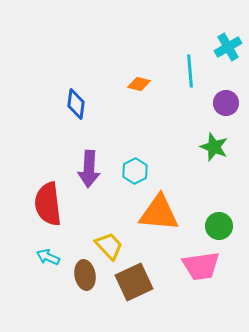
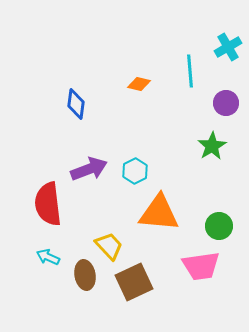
green star: moved 2 px left, 1 px up; rotated 20 degrees clockwise
purple arrow: rotated 114 degrees counterclockwise
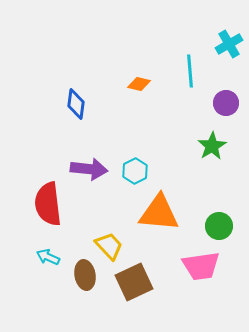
cyan cross: moved 1 px right, 3 px up
purple arrow: rotated 27 degrees clockwise
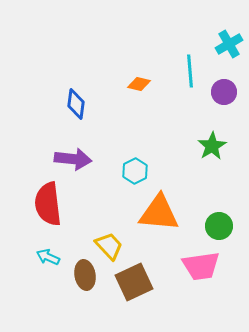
purple circle: moved 2 px left, 11 px up
purple arrow: moved 16 px left, 10 px up
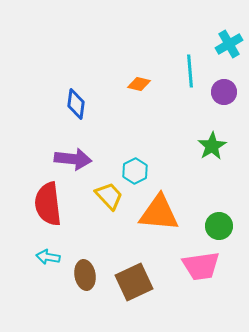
yellow trapezoid: moved 50 px up
cyan arrow: rotated 15 degrees counterclockwise
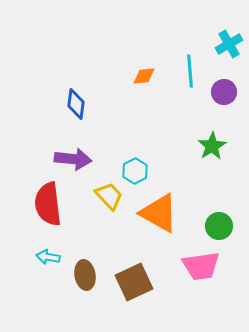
orange diamond: moved 5 px right, 8 px up; rotated 20 degrees counterclockwise
orange triangle: rotated 24 degrees clockwise
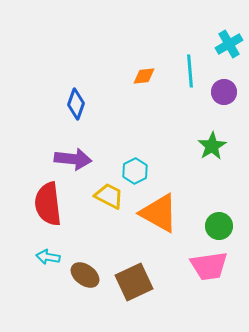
blue diamond: rotated 12 degrees clockwise
yellow trapezoid: rotated 20 degrees counterclockwise
pink trapezoid: moved 8 px right
brown ellipse: rotated 44 degrees counterclockwise
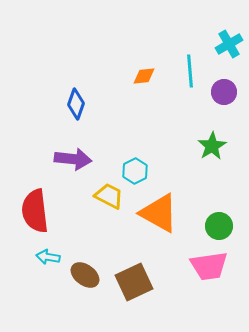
red semicircle: moved 13 px left, 7 px down
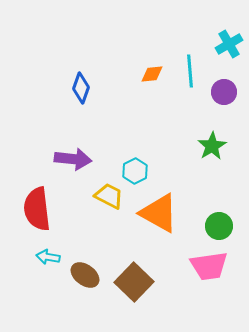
orange diamond: moved 8 px right, 2 px up
blue diamond: moved 5 px right, 16 px up
red semicircle: moved 2 px right, 2 px up
brown square: rotated 21 degrees counterclockwise
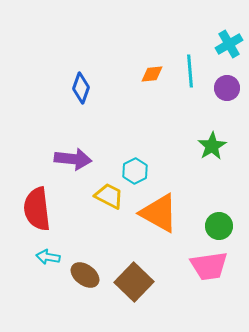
purple circle: moved 3 px right, 4 px up
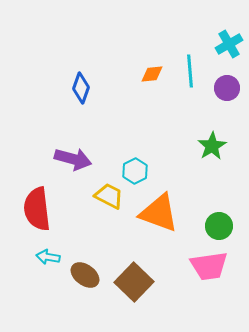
purple arrow: rotated 9 degrees clockwise
orange triangle: rotated 9 degrees counterclockwise
